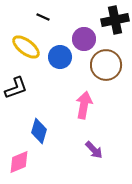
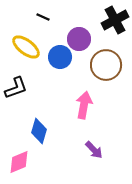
black cross: rotated 16 degrees counterclockwise
purple circle: moved 5 px left
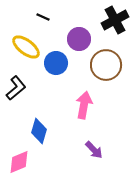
blue circle: moved 4 px left, 6 px down
black L-shape: rotated 20 degrees counterclockwise
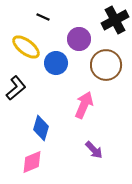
pink arrow: rotated 12 degrees clockwise
blue diamond: moved 2 px right, 3 px up
pink diamond: moved 13 px right
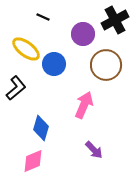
purple circle: moved 4 px right, 5 px up
yellow ellipse: moved 2 px down
blue circle: moved 2 px left, 1 px down
pink diamond: moved 1 px right, 1 px up
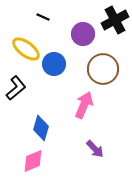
brown circle: moved 3 px left, 4 px down
purple arrow: moved 1 px right, 1 px up
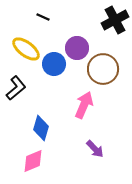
purple circle: moved 6 px left, 14 px down
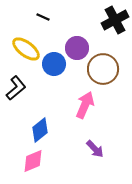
pink arrow: moved 1 px right
blue diamond: moved 1 px left, 2 px down; rotated 35 degrees clockwise
